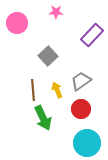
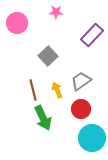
brown line: rotated 10 degrees counterclockwise
cyan circle: moved 5 px right, 5 px up
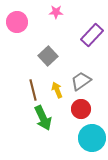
pink circle: moved 1 px up
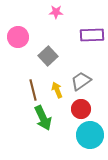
pink circle: moved 1 px right, 15 px down
purple rectangle: rotated 45 degrees clockwise
cyan circle: moved 2 px left, 3 px up
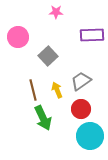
cyan circle: moved 1 px down
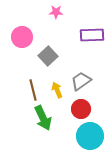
pink circle: moved 4 px right
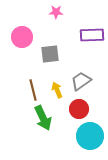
gray square: moved 2 px right, 2 px up; rotated 36 degrees clockwise
red circle: moved 2 px left
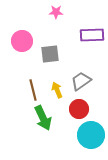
pink circle: moved 4 px down
cyan circle: moved 1 px right, 1 px up
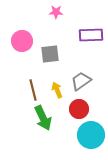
purple rectangle: moved 1 px left
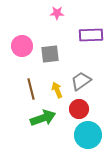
pink star: moved 1 px right, 1 px down
pink circle: moved 5 px down
brown line: moved 2 px left, 1 px up
green arrow: rotated 85 degrees counterclockwise
cyan circle: moved 3 px left
